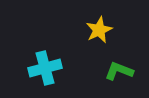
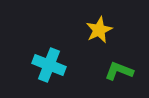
cyan cross: moved 4 px right, 3 px up; rotated 36 degrees clockwise
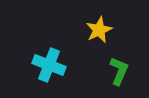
green L-shape: rotated 92 degrees clockwise
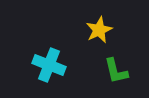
green L-shape: moved 3 px left; rotated 144 degrees clockwise
